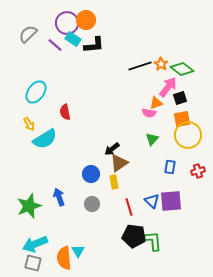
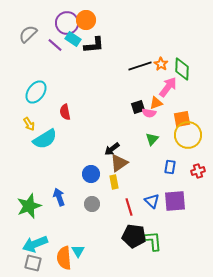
green diamond: rotated 55 degrees clockwise
black square: moved 42 px left, 9 px down
purple square: moved 4 px right
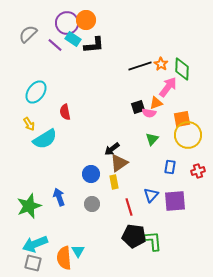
blue triangle: moved 1 px left, 6 px up; rotated 28 degrees clockwise
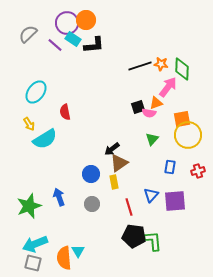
orange star: rotated 24 degrees counterclockwise
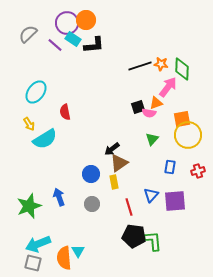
cyan arrow: moved 3 px right
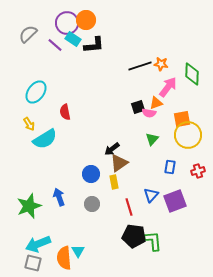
green diamond: moved 10 px right, 5 px down
purple square: rotated 15 degrees counterclockwise
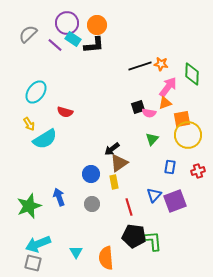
orange circle: moved 11 px right, 5 px down
orange triangle: moved 9 px right
red semicircle: rotated 63 degrees counterclockwise
blue triangle: moved 3 px right
cyan triangle: moved 2 px left, 1 px down
orange semicircle: moved 42 px right
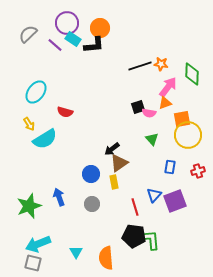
orange circle: moved 3 px right, 3 px down
green triangle: rotated 24 degrees counterclockwise
red line: moved 6 px right
green L-shape: moved 2 px left, 1 px up
